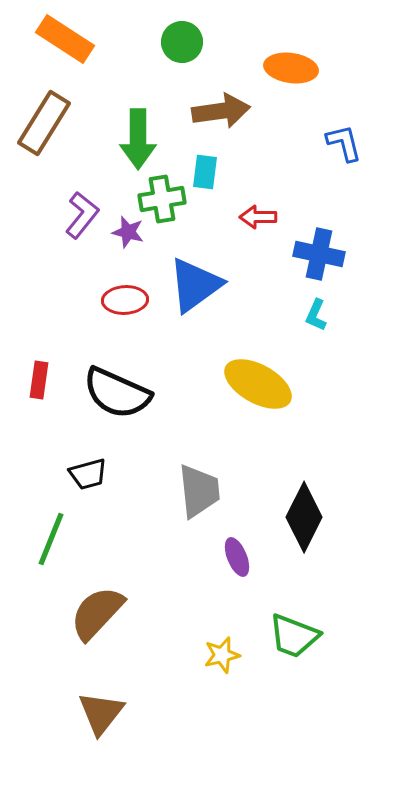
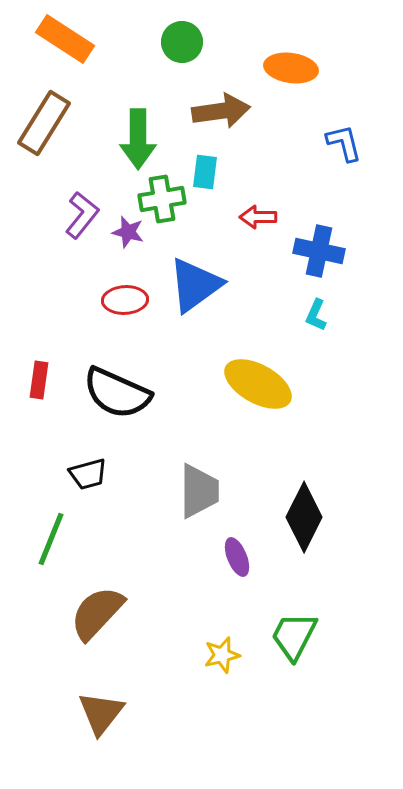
blue cross: moved 3 px up
gray trapezoid: rotated 6 degrees clockwise
green trapezoid: rotated 96 degrees clockwise
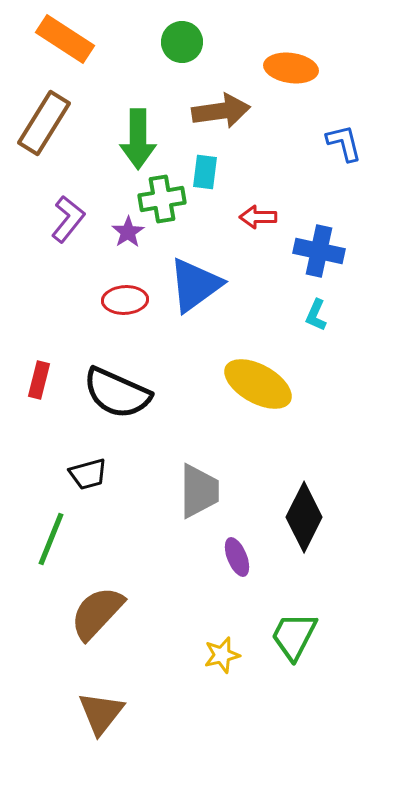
purple L-shape: moved 14 px left, 4 px down
purple star: rotated 24 degrees clockwise
red rectangle: rotated 6 degrees clockwise
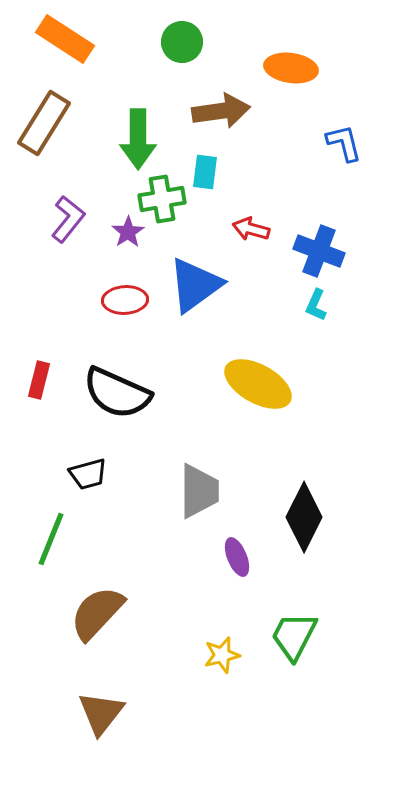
red arrow: moved 7 px left, 12 px down; rotated 15 degrees clockwise
blue cross: rotated 9 degrees clockwise
cyan L-shape: moved 10 px up
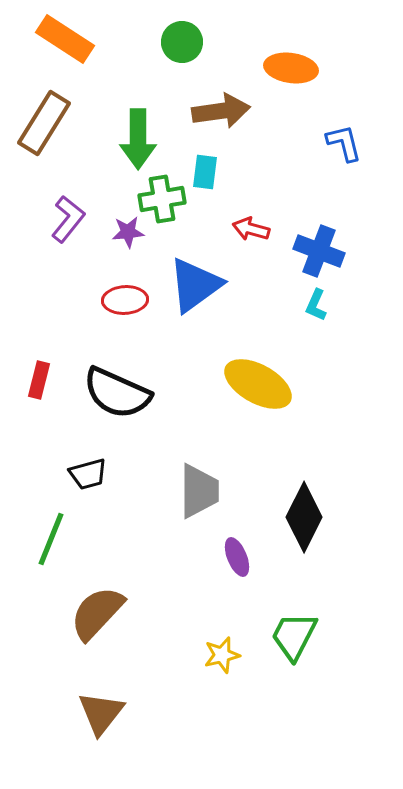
purple star: rotated 28 degrees clockwise
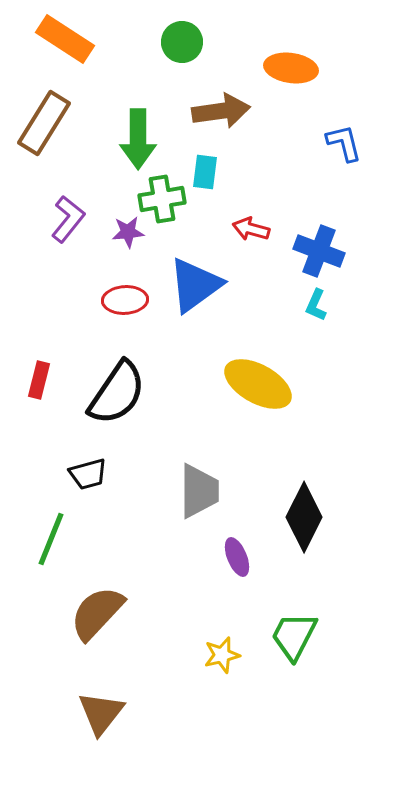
black semicircle: rotated 80 degrees counterclockwise
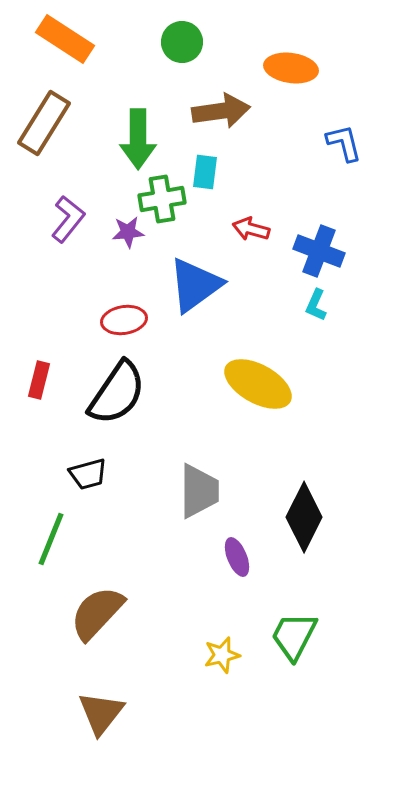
red ellipse: moved 1 px left, 20 px down; rotated 6 degrees counterclockwise
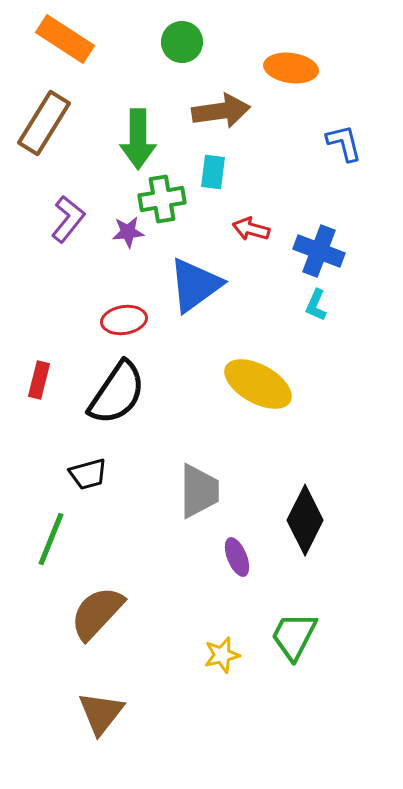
cyan rectangle: moved 8 px right
black diamond: moved 1 px right, 3 px down
